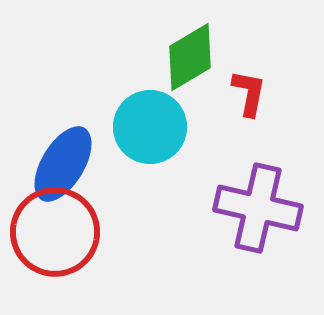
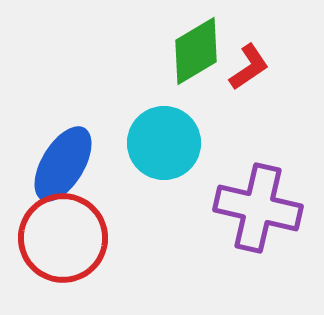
green diamond: moved 6 px right, 6 px up
red L-shape: moved 26 px up; rotated 45 degrees clockwise
cyan circle: moved 14 px right, 16 px down
red circle: moved 8 px right, 6 px down
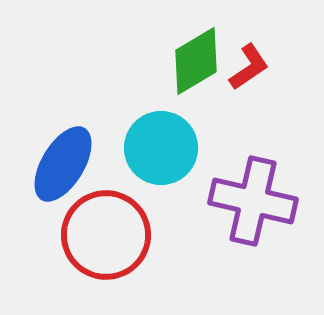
green diamond: moved 10 px down
cyan circle: moved 3 px left, 5 px down
purple cross: moved 5 px left, 7 px up
red circle: moved 43 px right, 3 px up
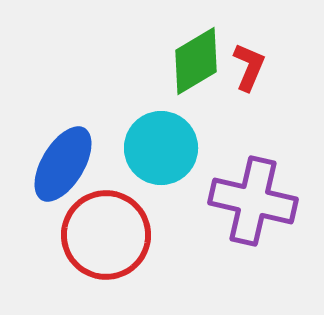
red L-shape: rotated 33 degrees counterclockwise
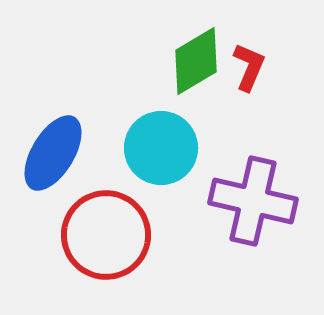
blue ellipse: moved 10 px left, 11 px up
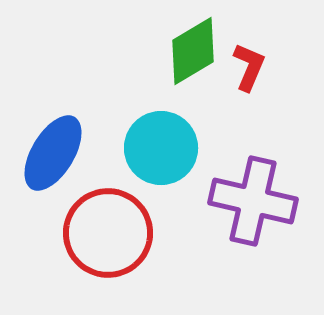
green diamond: moved 3 px left, 10 px up
red circle: moved 2 px right, 2 px up
